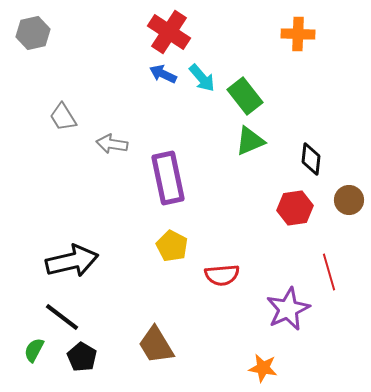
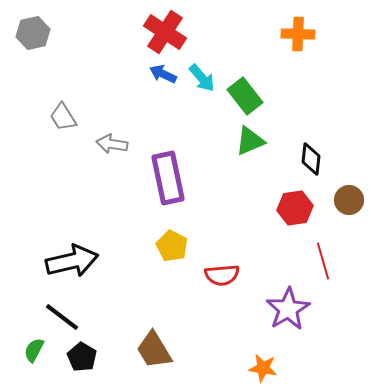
red cross: moved 4 px left
red line: moved 6 px left, 11 px up
purple star: rotated 6 degrees counterclockwise
brown trapezoid: moved 2 px left, 5 px down
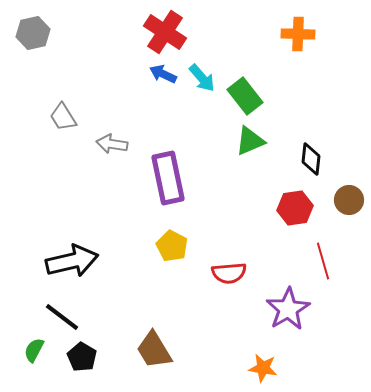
red semicircle: moved 7 px right, 2 px up
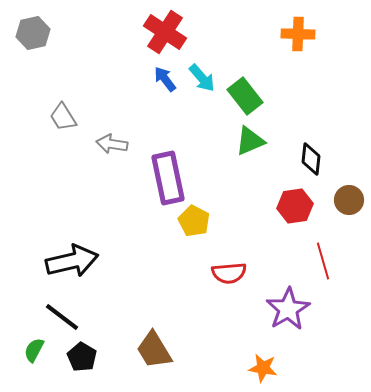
blue arrow: moved 2 px right, 5 px down; rotated 28 degrees clockwise
red hexagon: moved 2 px up
yellow pentagon: moved 22 px right, 25 px up
